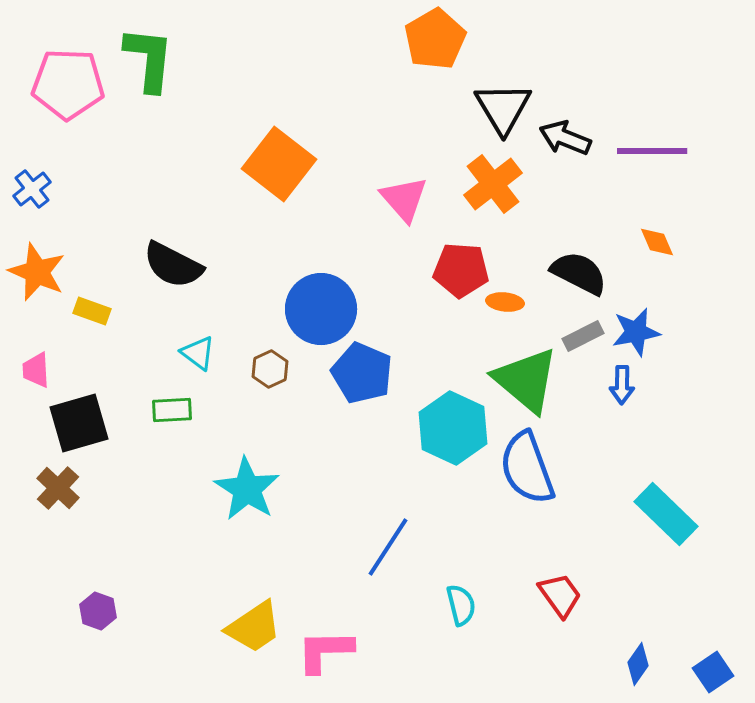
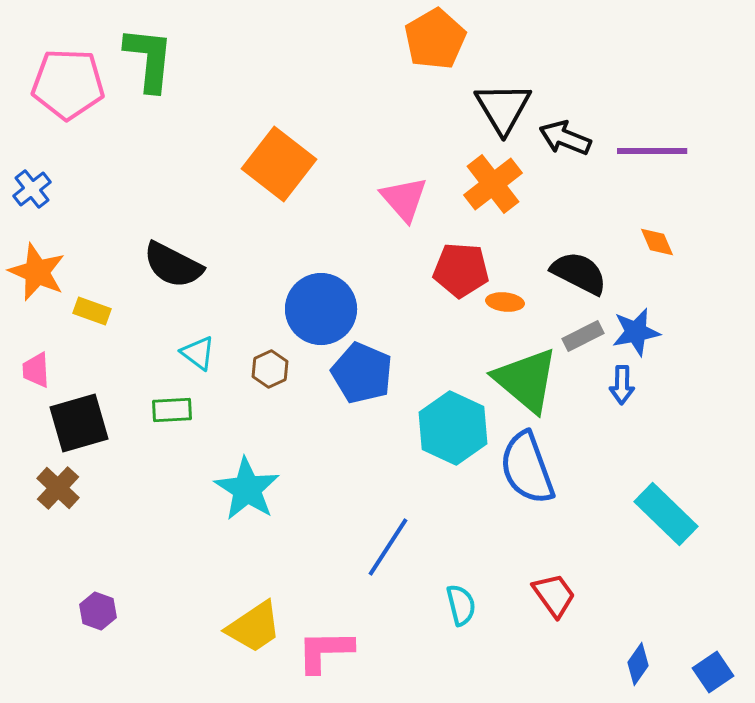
red trapezoid at (560, 595): moved 6 px left
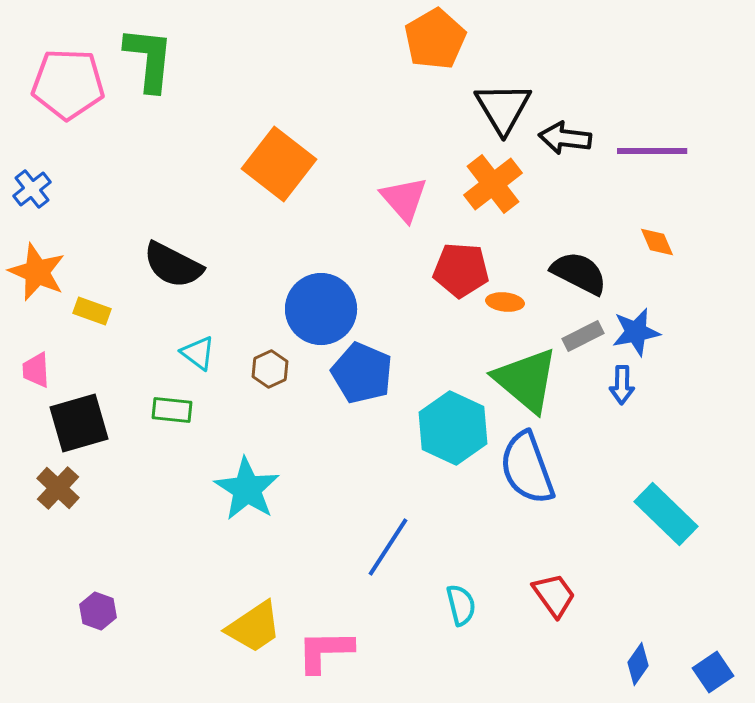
black arrow at (565, 138): rotated 15 degrees counterclockwise
green rectangle at (172, 410): rotated 9 degrees clockwise
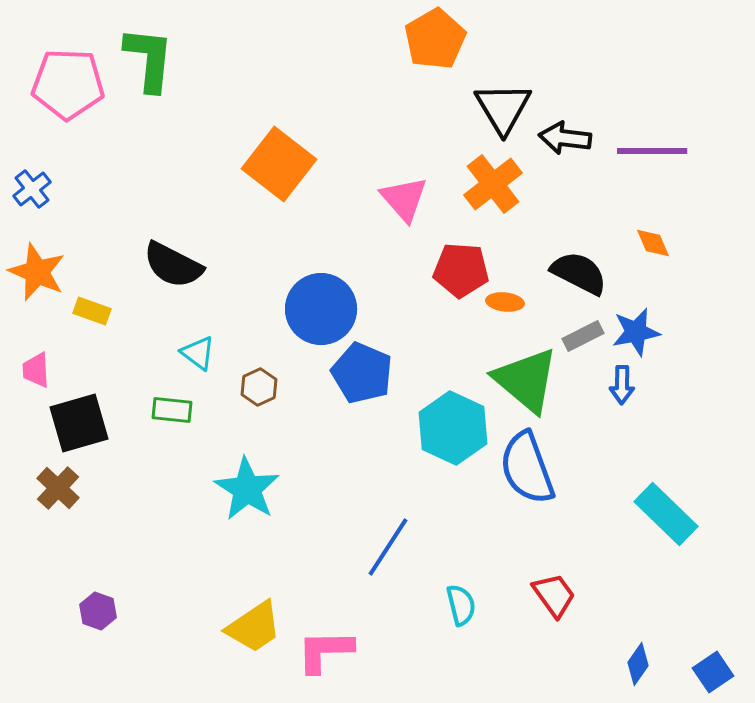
orange diamond at (657, 242): moved 4 px left, 1 px down
brown hexagon at (270, 369): moved 11 px left, 18 px down
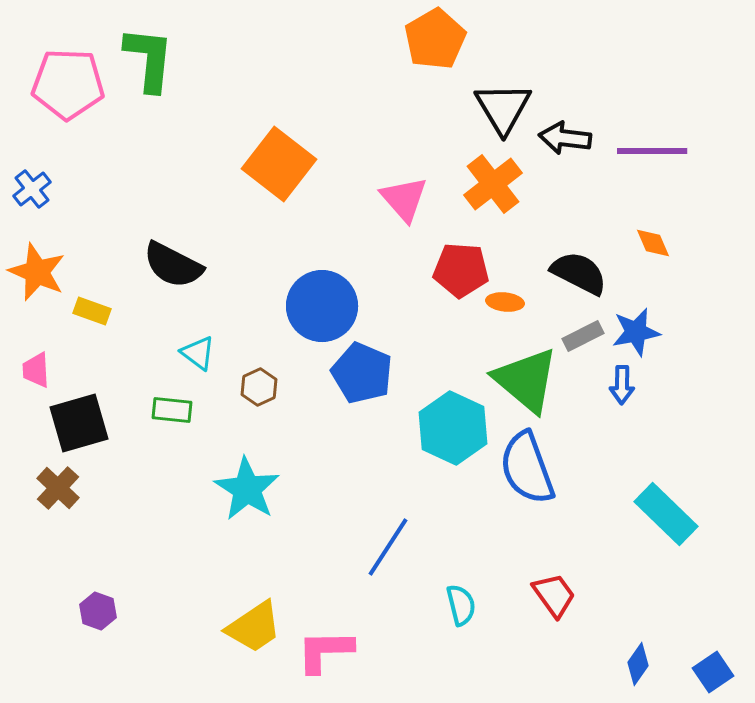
blue circle at (321, 309): moved 1 px right, 3 px up
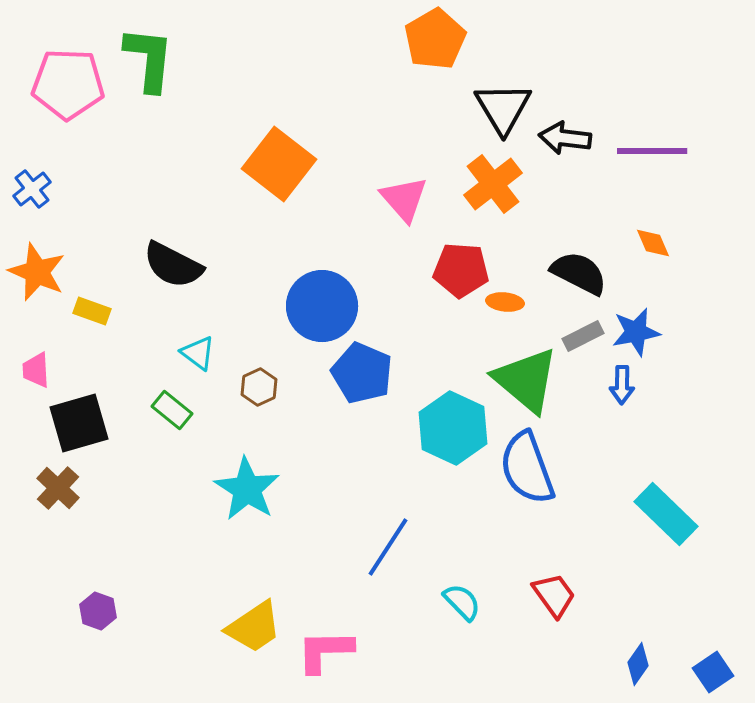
green rectangle at (172, 410): rotated 33 degrees clockwise
cyan semicircle at (461, 605): moved 1 px right, 3 px up; rotated 30 degrees counterclockwise
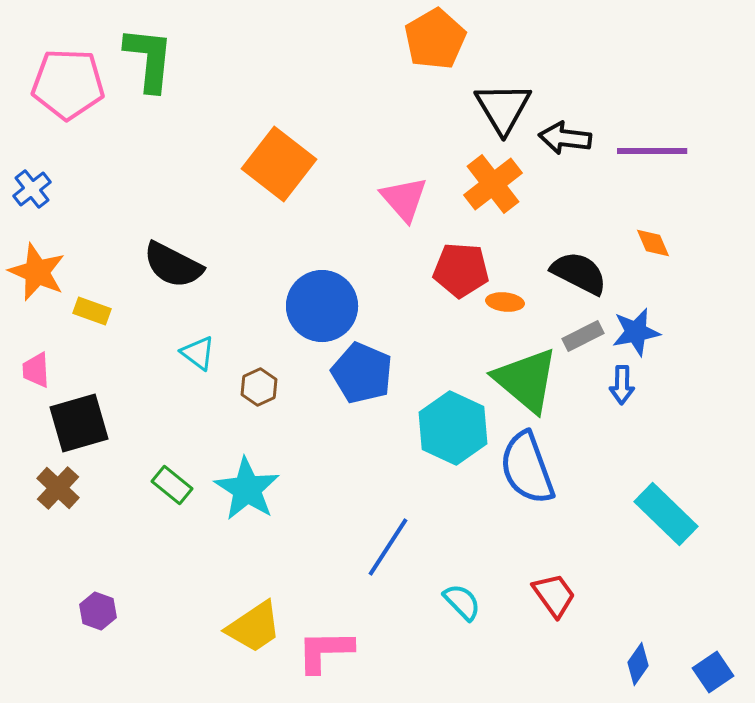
green rectangle at (172, 410): moved 75 px down
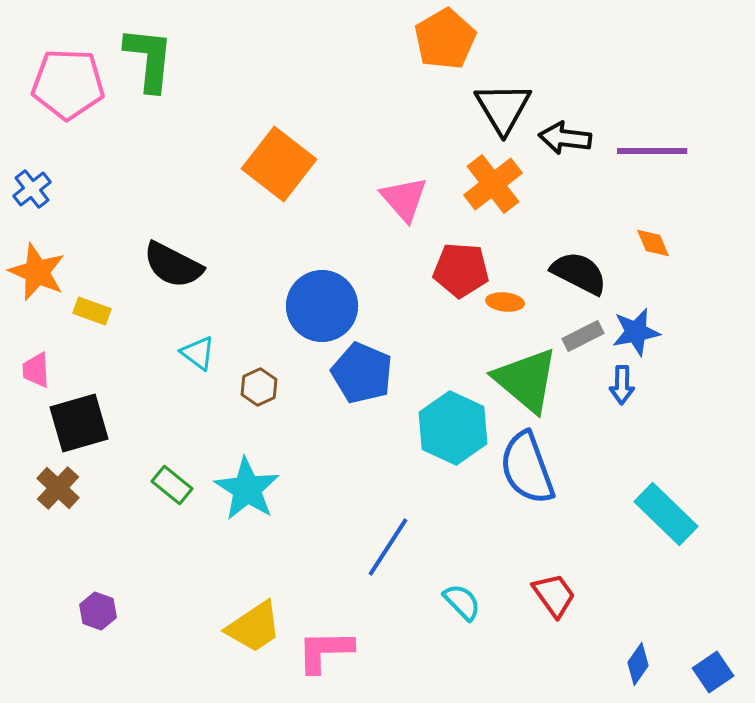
orange pentagon at (435, 39): moved 10 px right
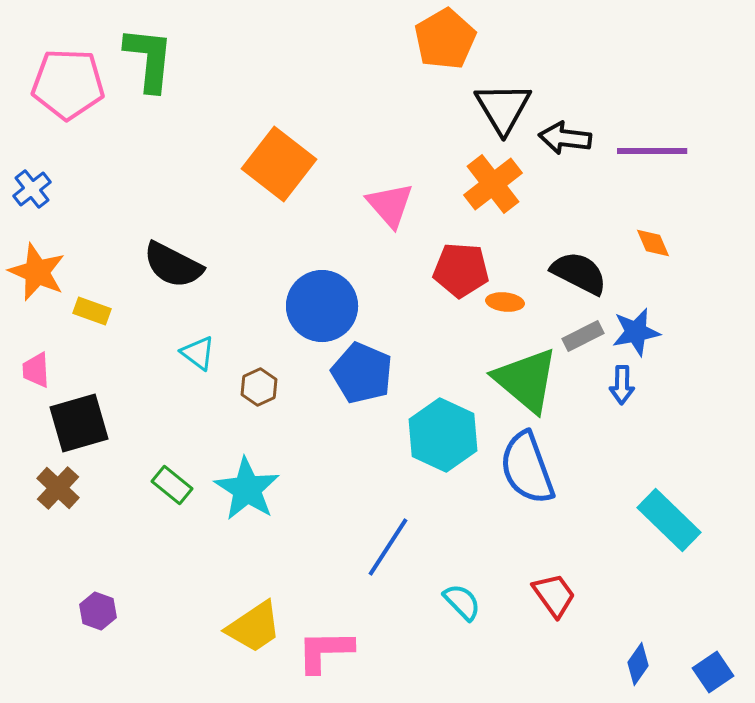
pink triangle at (404, 199): moved 14 px left, 6 px down
cyan hexagon at (453, 428): moved 10 px left, 7 px down
cyan rectangle at (666, 514): moved 3 px right, 6 px down
